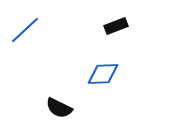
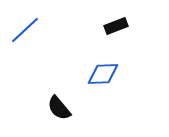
black semicircle: rotated 24 degrees clockwise
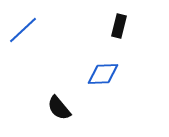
black rectangle: moved 3 px right; rotated 55 degrees counterclockwise
blue line: moved 2 px left
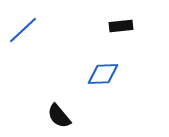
black rectangle: moved 2 px right; rotated 70 degrees clockwise
black semicircle: moved 8 px down
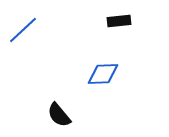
black rectangle: moved 2 px left, 5 px up
black semicircle: moved 1 px up
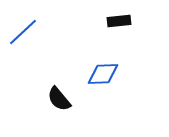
blue line: moved 2 px down
black semicircle: moved 16 px up
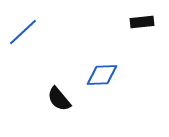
black rectangle: moved 23 px right, 1 px down
blue diamond: moved 1 px left, 1 px down
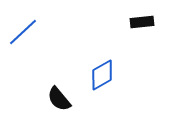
blue diamond: rotated 28 degrees counterclockwise
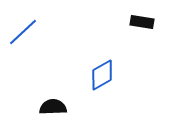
black rectangle: rotated 15 degrees clockwise
black semicircle: moved 6 px left, 8 px down; rotated 128 degrees clockwise
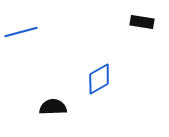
blue line: moved 2 px left; rotated 28 degrees clockwise
blue diamond: moved 3 px left, 4 px down
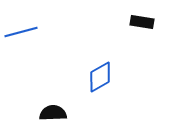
blue diamond: moved 1 px right, 2 px up
black semicircle: moved 6 px down
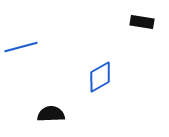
blue line: moved 15 px down
black semicircle: moved 2 px left, 1 px down
